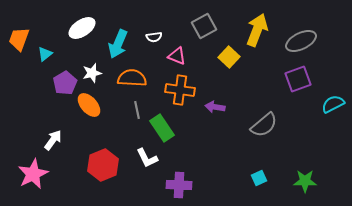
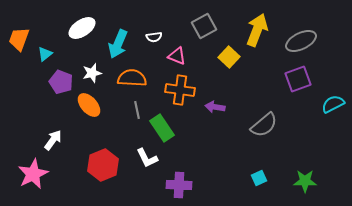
purple pentagon: moved 4 px left, 1 px up; rotated 20 degrees counterclockwise
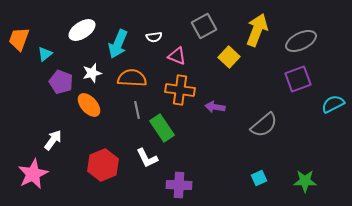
white ellipse: moved 2 px down
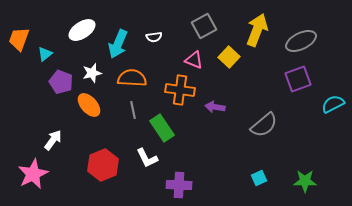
pink triangle: moved 17 px right, 4 px down
gray line: moved 4 px left
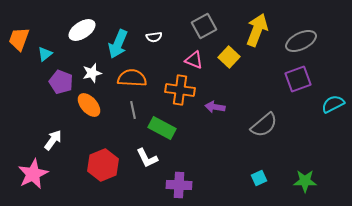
green rectangle: rotated 28 degrees counterclockwise
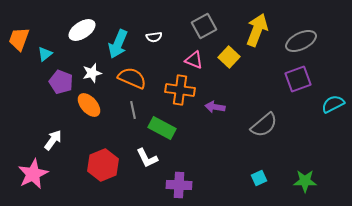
orange semicircle: rotated 20 degrees clockwise
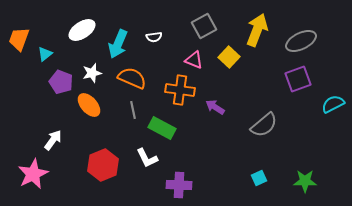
purple arrow: rotated 24 degrees clockwise
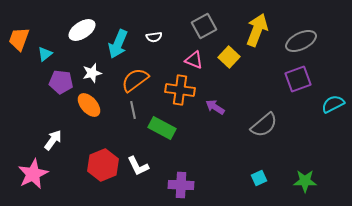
orange semicircle: moved 3 px right, 2 px down; rotated 60 degrees counterclockwise
purple pentagon: rotated 15 degrees counterclockwise
white L-shape: moved 9 px left, 8 px down
purple cross: moved 2 px right
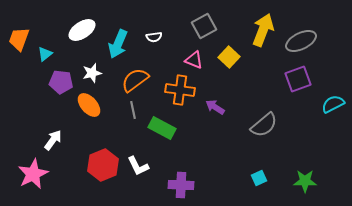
yellow arrow: moved 6 px right
